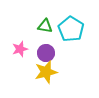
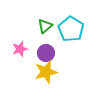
green triangle: rotated 49 degrees counterclockwise
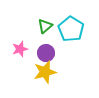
yellow star: moved 1 px left
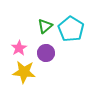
pink star: moved 1 px left, 1 px up; rotated 14 degrees counterclockwise
yellow star: moved 21 px left; rotated 20 degrees clockwise
